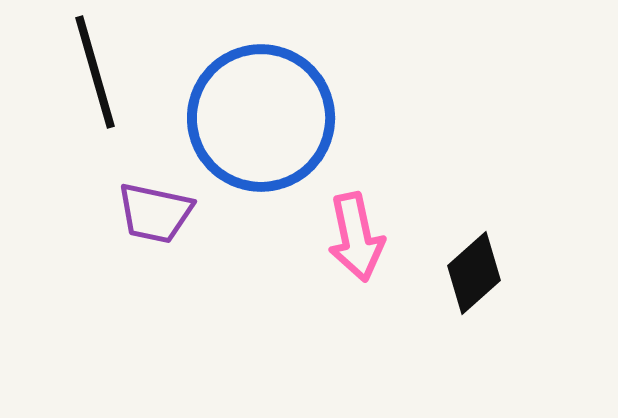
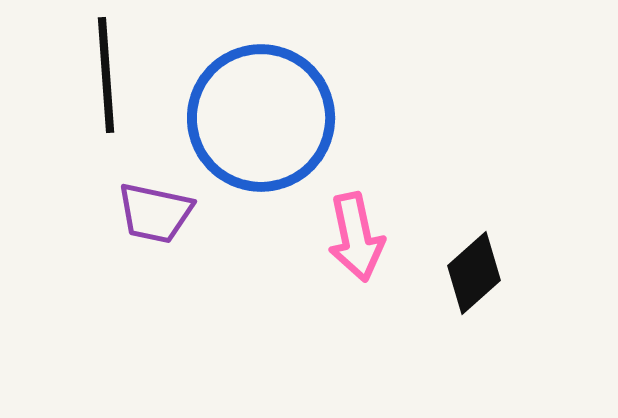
black line: moved 11 px right, 3 px down; rotated 12 degrees clockwise
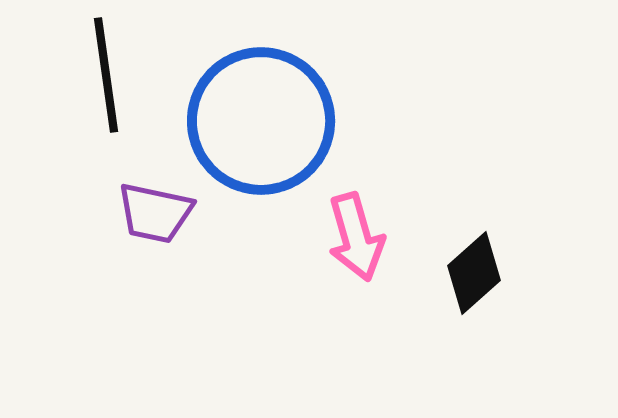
black line: rotated 4 degrees counterclockwise
blue circle: moved 3 px down
pink arrow: rotated 4 degrees counterclockwise
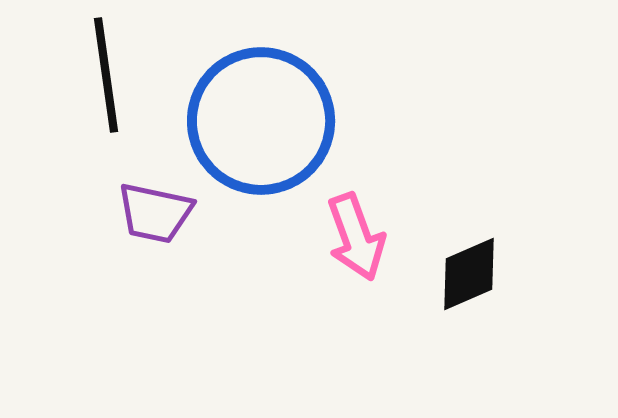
pink arrow: rotated 4 degrees counterclockwise
black diamond: moved 5 px left, 1 px down; rotated 18 degrees clockwise
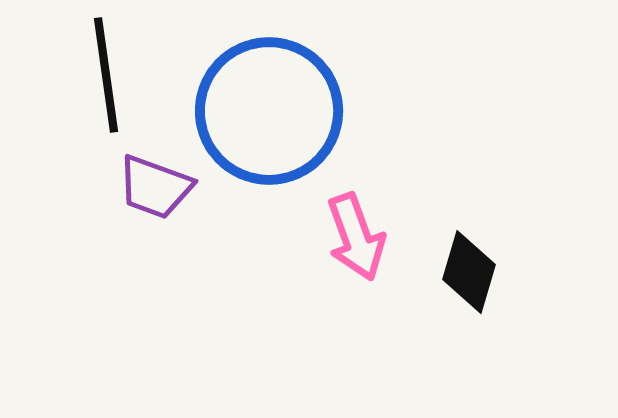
blue circle: moved 8 px right, 10 px up
purple trapezoid: moved 26 px up; rotated 8 degrees clockwise
black diamond: moved 2 px up; rotated 50 degrees counterclockwise
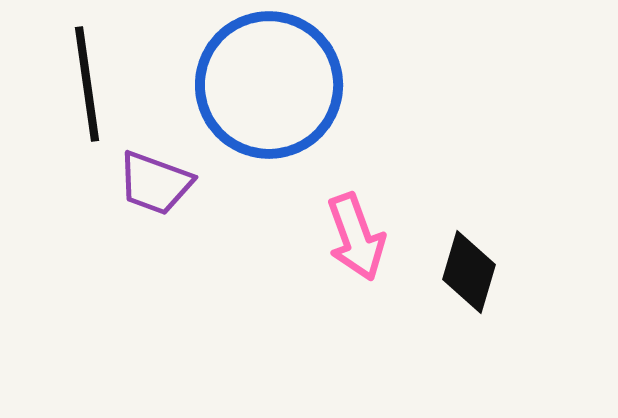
black line: moved 19 px left, 9 px down
blue circle: moved 26 px up
purple trapezoid: moved 4 px up
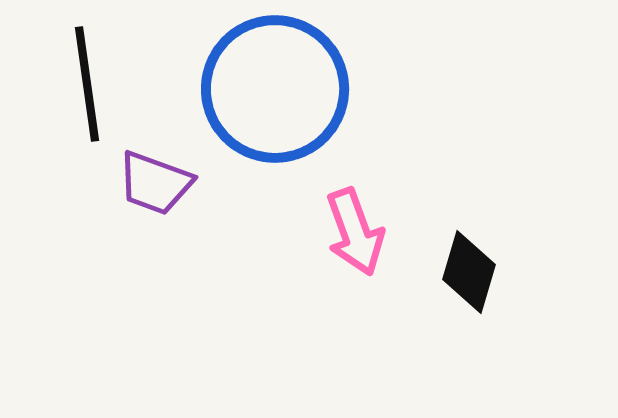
blue circle: moved 6 px right, 4 px down
pink arrow: moved 1 px left, 5 px up
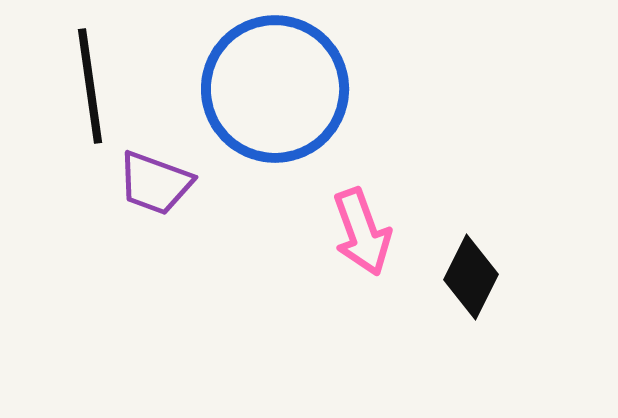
black line: moved 3 px right, 2 px down
pink arrow: moved 7 px right
black diamond: moved 2 px right, 5 px down; rotated 10 degrees clockwise
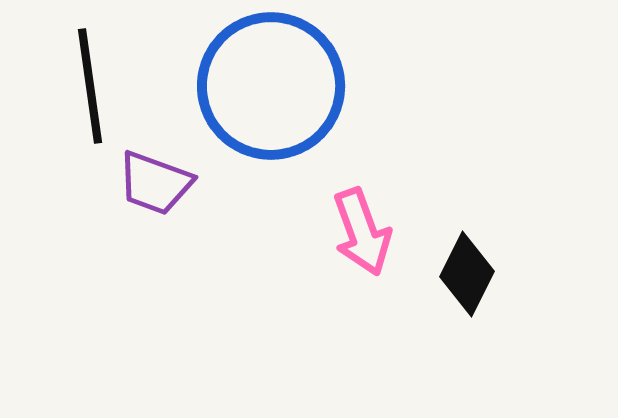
blue circle: moved 4 px left, 3 px up
black diamond: moved 4 px left, 3 px up
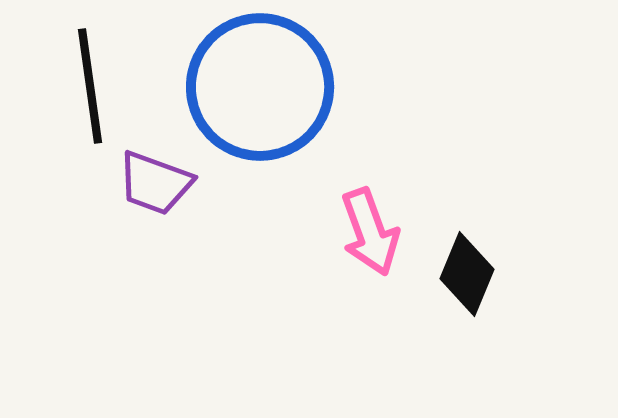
blue circle: moved 11 px left, 1 px down
pink arrow: moved 8 px right
black diamond: rotated 4 degrees counterclockwise
